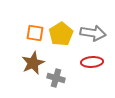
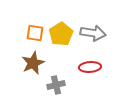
red ellipse: moved 2 px left, 5 px down
gray cross: moved 7 px down; rotated 30 degrees counterclockwise
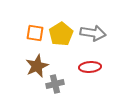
brown star: moved 4 px right, 3 px down
gray cross: moved 1 px left, 1 px up
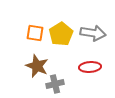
brown star: rotated 25 degrees counterclockwise
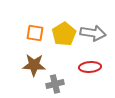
yellow pentagon: moved 3 px right
brown star: moved 3 px left, 1 px up; rotated 20 degrees counterclockwise
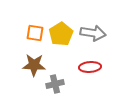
yellow pentagon: moved 3 px left
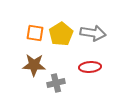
gray cross: moved 1 px right, 1 px up
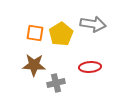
gray arrow: moved 9 px up
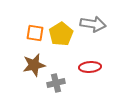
brown star: rotated 15 degrees counterclockwise
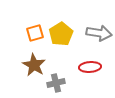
gray arrow: moved 6 px right, 9 px down
orange square: rotated 24 degrees counterclockwise
brown star: rotated 30 degrees counterclockwise
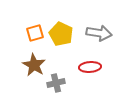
yellow pentagon: rotated 15 degrees counterclockwise
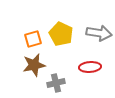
orange square: moved 2 px left, 6 px down
brown star: rotated 30 degrees clockwise
